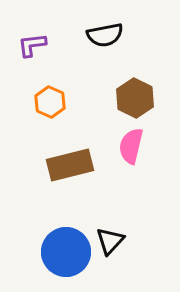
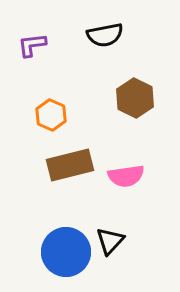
orange hexagon: moved 1 px right, 13 px down
pink semicircle: moved 5 px left, 30 px down; rotated 111 degrees counterclockwise
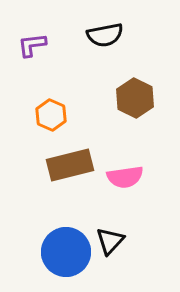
pink semicircle: moved 1 px left, 1 px down
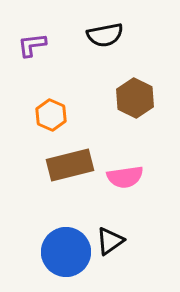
black triangle: rotated 12 degrees clockwise
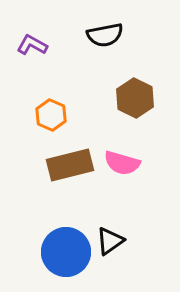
purple L-shape: rotated 36 degrees clockwise
pink semicircle: moved 3 px left, 14 px up; rotated 24 degrees clockwise
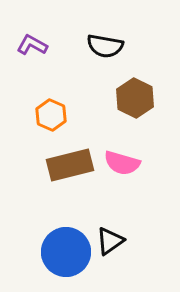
black semicircle: moved 11 px down; rotated 21 degrees clockwise
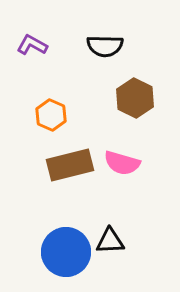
black semicircle: rotated 9 degrees counterclockwise
black triangle: rotated 32 degrees clockwise
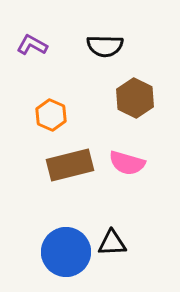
pink semicircle: moved 5 px right
black triangle: moved 2 px right, 2 px down
